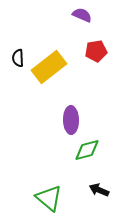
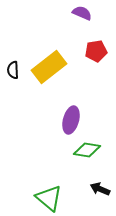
purple semicircle: moved 2 px up
black semicircle: moved 5 px left, 12 px down
purple ellipse: rotated 16 degrees clockwise
green diamond: rotated 24 degrees clockwise
black arrow: moved 1 px right, 1 px up
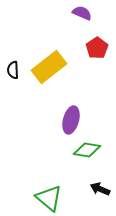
red pentagon: moved 1 px right, 3 px up; rotated 25 degrees counterclockwise
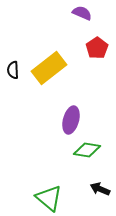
yellow rectangle: moved 1 px down
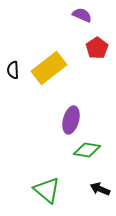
purple semicircle: moved 2 px down
green triangle: moved 2 px left, 8 px up
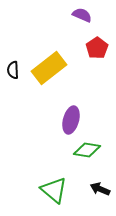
green triangle: moved 7 px right
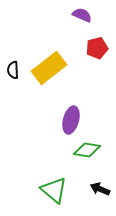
red pentagon: rotated 20 degrees clockwise
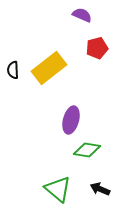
green triangle: moved 4 px right, 1 px up
